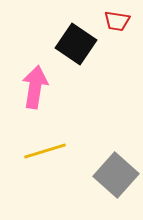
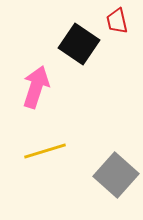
red trapezoid: rotated 68 degrees clockwise
black square: moved 3 px right
pink arrow: moved 1 px right; rotated 9 degrees clockwise
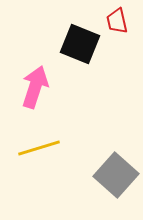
black square: moved 1 px right; rotated 12 degrees counterclockwise
pink arrow: moved 1 px left
yellow line: moved 6 px left, 3 px up
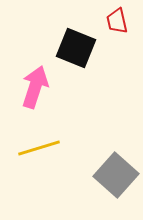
black square: moved 4 px left, 4 px down
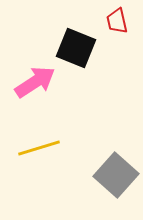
pink arrow: moved 5 px up; rotated 39 degrees clockwise
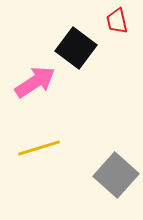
black square: rotated 15 degrees clockwise
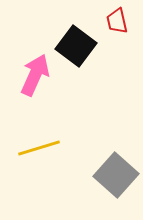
black square: moved 2 px up
pink arrow: moved 7 px up; rotated 33 degrees counterclockwise
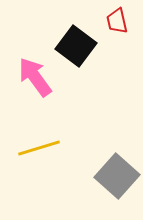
pink arrow: moved 2 px down; rotated 60 degrees counterclockwise
gray square: moved 1 px right, 1 px down
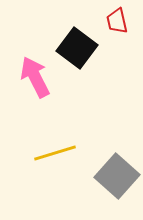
black square: moved 1 px right, 2 px down
pink arrow: rotated 9 degrees clockwise
yellow line: moved 16 px right, 5 px down
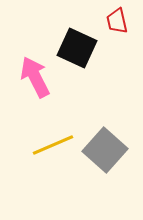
black square: rotated 12 degrees counterclockwise
yellow line: moved 2 px left, 8 px up; rotated 6 degrees counterclockwise
gray square: moved 12 px left, 26 px up
